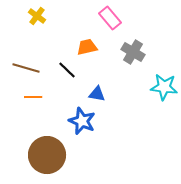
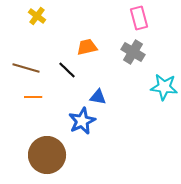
pink rectangle: moved 29 px right; rotated 25 degrees clockwise
blue triangle: moved 1 px right, 3 px down
blue star: rotated 24 degrees clockwise
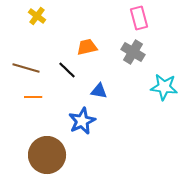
blue triangle: moved 1 px right, 6 px up
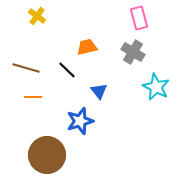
cyan star: moved 8 px left; rotated 20 degrees clockwise
blue triangle: rotated 42 degrees clockwise
blue star: moved 2 px left; rotated 8 degrees clockwise
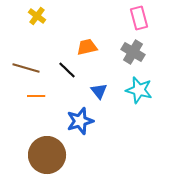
cyan star: moved 17 px left, 3 px down; rotated 12 degrees counterclockwise
orange line: moved 3 px right, 1 px up
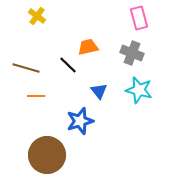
orange trapezoid: moved 1 px right
gray cross: moved 1 px left, 1 px down; rotated 10 degrees counterclockwise
black line: moved 1 px right, 5 px up
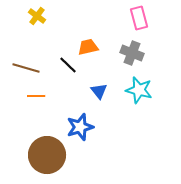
blue star: moved 6 px down
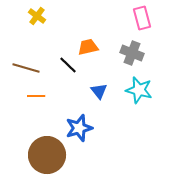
pink rectangle: moved 3 px right
blue star: moved 1 px left, 1 px down
